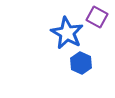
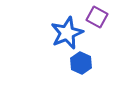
blue star: rotated 20 degrees clockwise
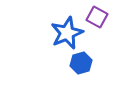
blue hexagon: rotated 20 degrees clockwise
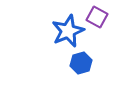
blue star: moved 1 px right, 2 px up
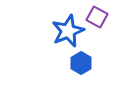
blue hexagon: rotated 15 degrees counterclockwise
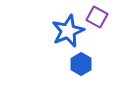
blue hexagon: moved 1 px down
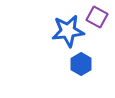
blue star: rotated 16 degrees clockwise
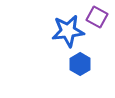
blue hexagon: moved 1 px left
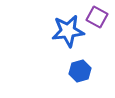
blue hexagon: moved 7 px down; rotated 15 degrees clockwise
